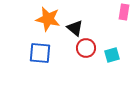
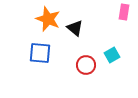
orange star: rotated 10 degrees clockwise
red circle: moved 17 px down
cyan square: rotated 14 degrees counterclockwise
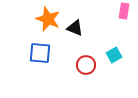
pink rectangle: moved 1 px up
black triangle: rotated 18 degrees counterclockwise
cyan square: moved 2 px right
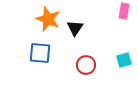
black triangle: rotated 42 degrees clockwise
cyan square: moved 10 px right, 5 px down; rotated 14 degrees clockwise
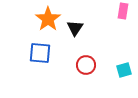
pink rectangle: moved 1 px left
orange star: rotated 15 degrees clockwise
cyan square: moved 10 px down
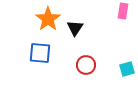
cyan square: moved 3 px right, 1 px up
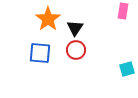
red circle: moved 10 px left, 15 px up
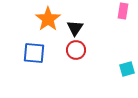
blue square: moved 6 px left
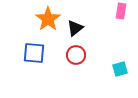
pink rectangle: moved 2 px left
black triangle: rotated 18 degrees clockwise
red circle: moved 5 px down
cyan square: moved 7 px left
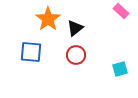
pink rectangle: rotated 56 degrees counterclockwise
blue square: moved 3 px left, 1 px up
